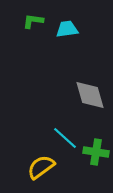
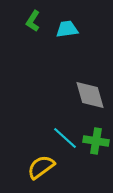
green L-shape: rotated 65 degrees counterclockwise
green cross: moved 11 px up
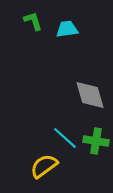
green L-shape: rotated 130 degrees clockwise
yellow semicircle: moved 3 px right, 1 px up
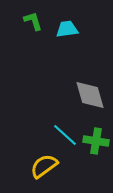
cyan line: moved 3 px up
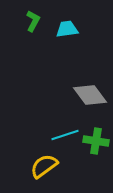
green L-shape: rotated 45 degrees clockwise
gray diamond: rotated 20 degrees counterclockwise
cyan line: rotated 60 degrees counterclockwise
